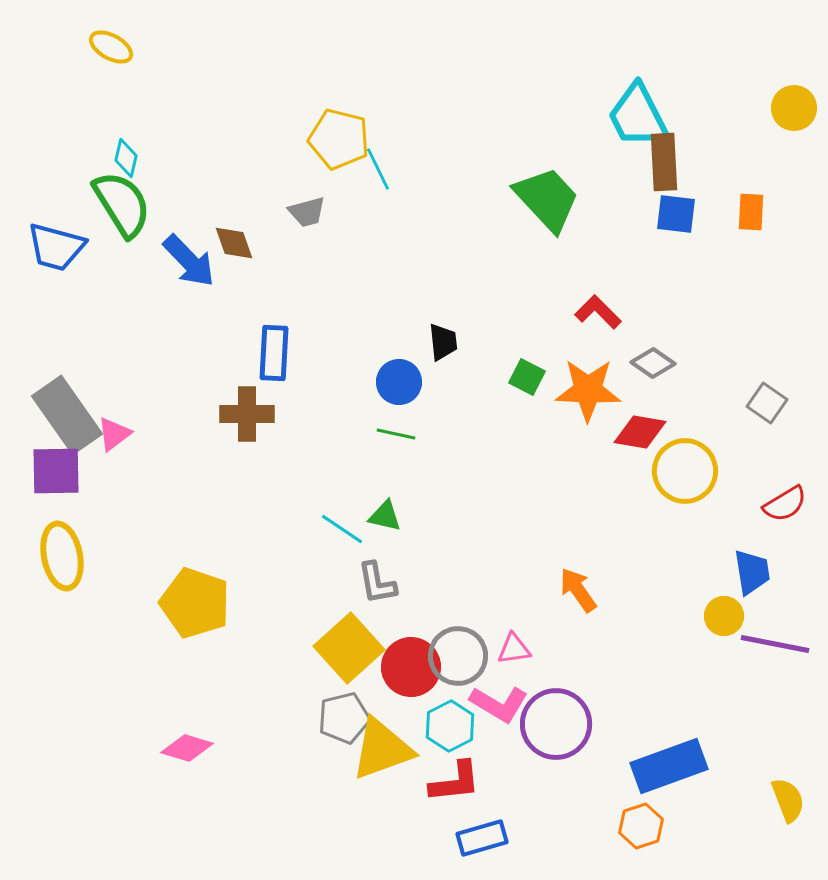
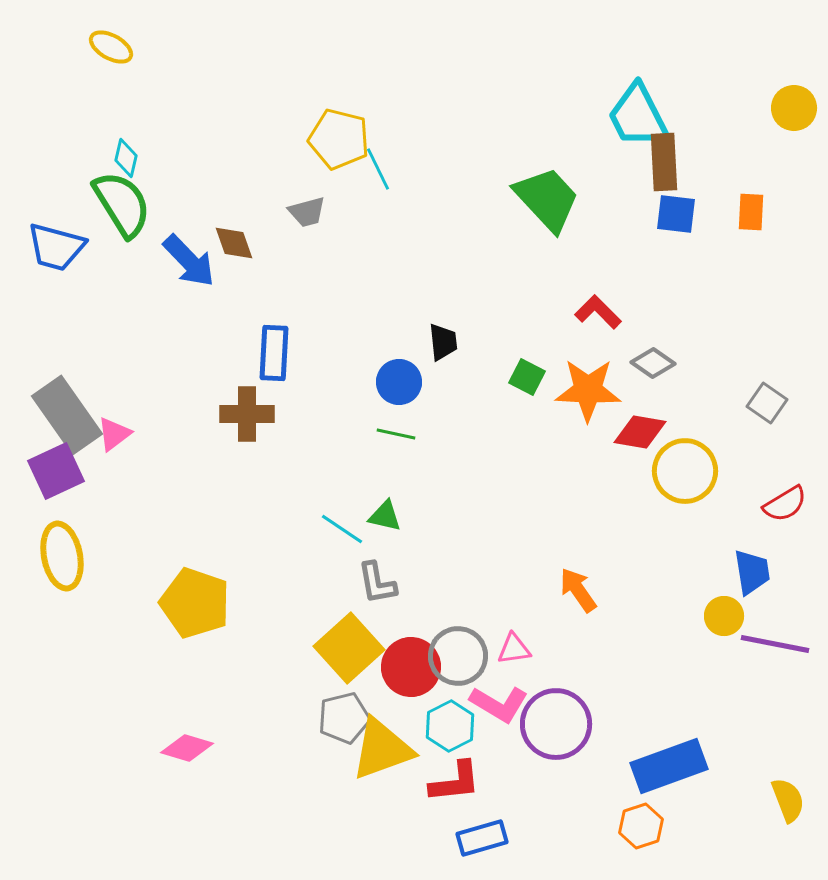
purple square at (56, 471): rotated 24 degrees counterclockwise
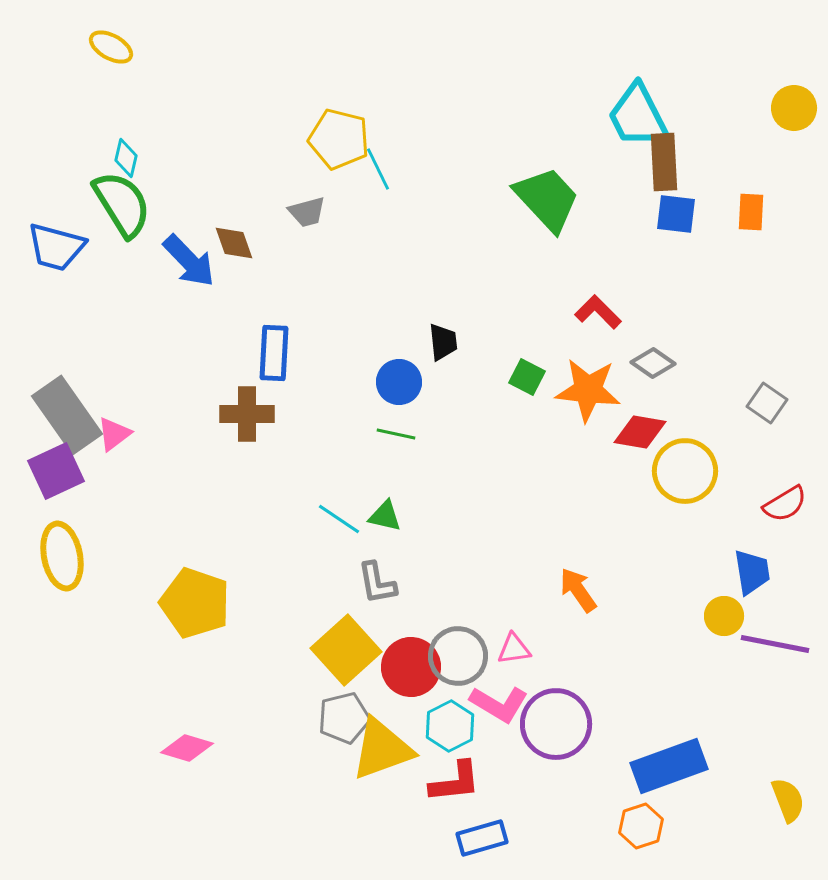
orange star at (588, 390): rotated 4 degrees clockwise
cyan line at (342, 529): moved 3 px left, 10 px up
yellow square at (349, 648): moved 3 px left, 2 px down
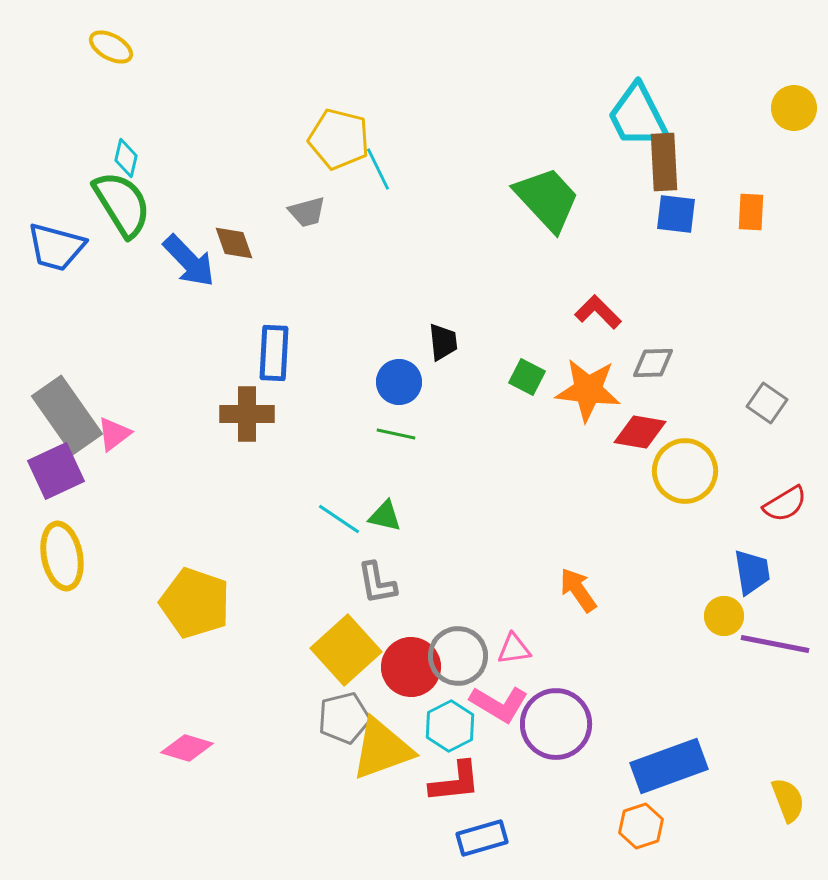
gray diamond at (653, 363): rotated 36 degrees counterclockwise
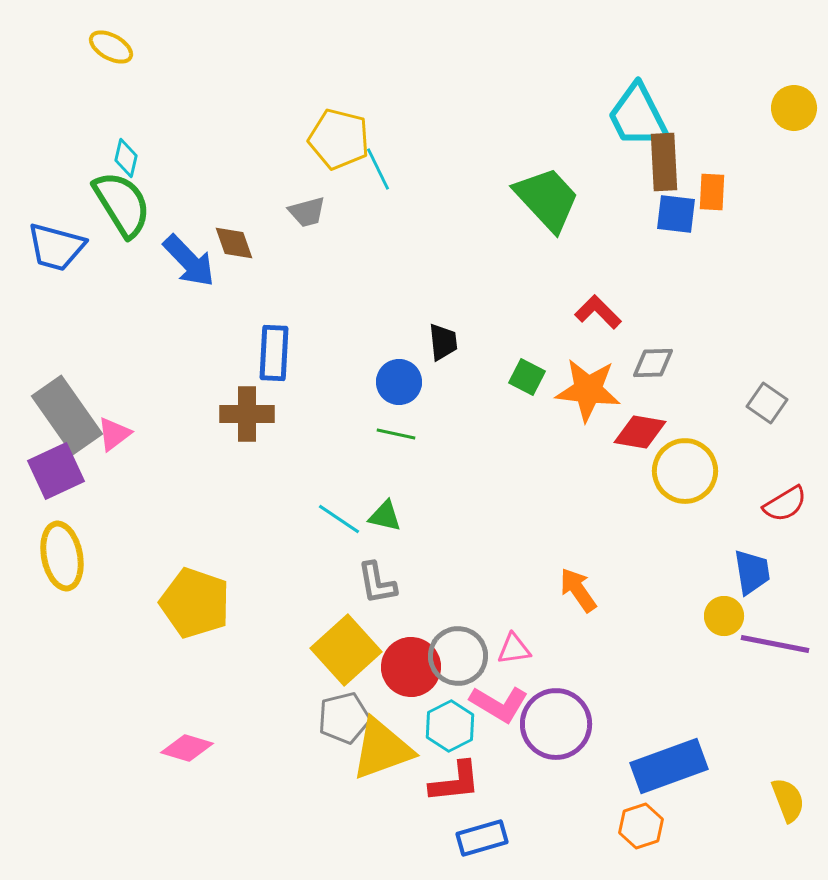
orange rectangle at (751, 212): moved 39 px left, 20 px up
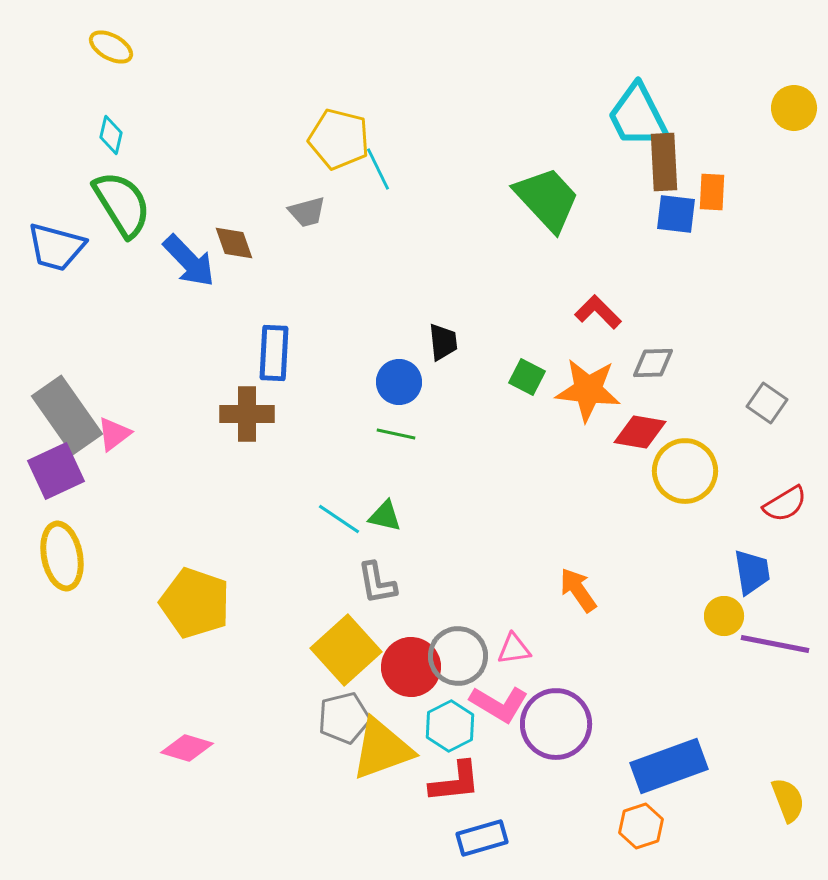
cyan diamond at (126, 158): moved 15 px left, 23 px up
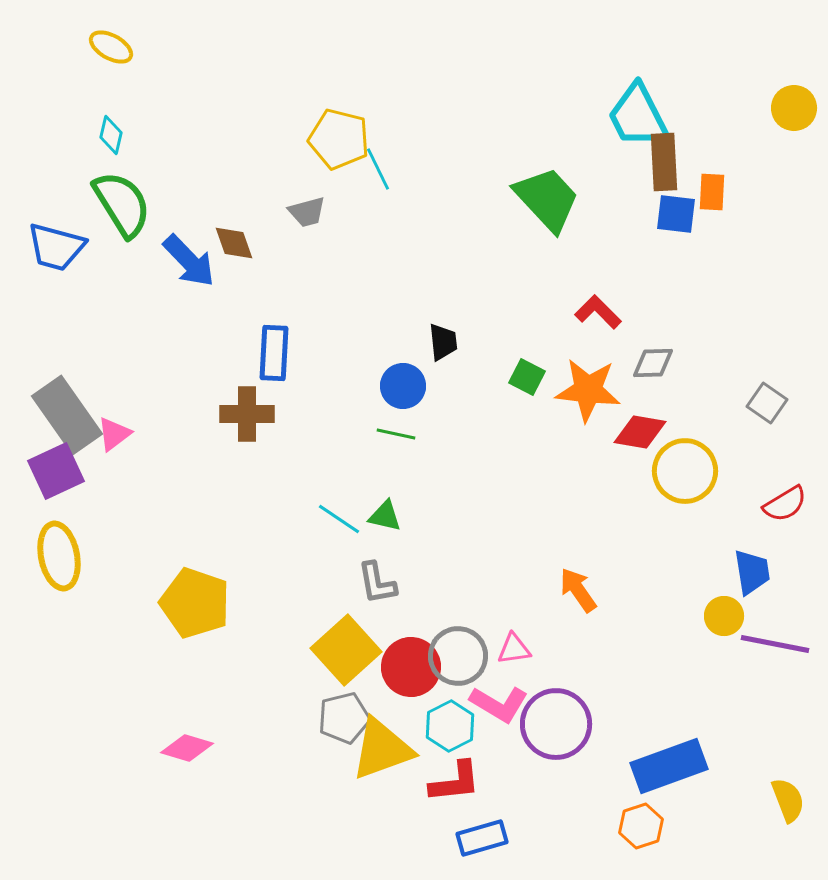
blue circle at (399, 382): moved 4 px right, 4 px down
yellow ellipse at (62, 556): moved 3 px left
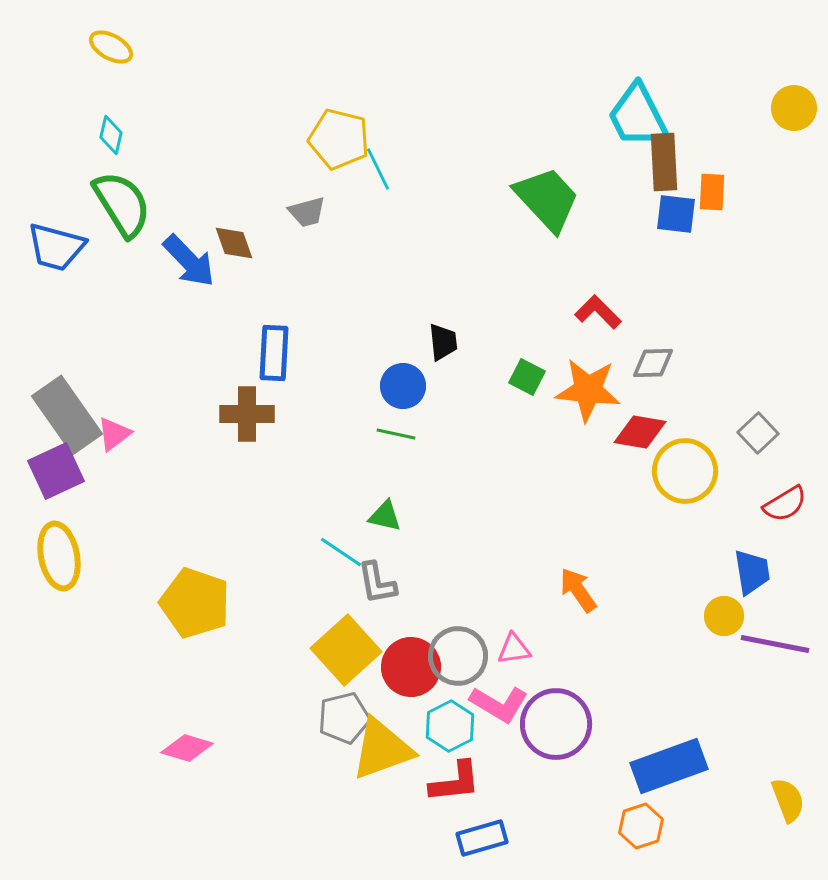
gray square at (767, 403): moved 9 px left, 30 px down; rotated 12 degrees clockwise
cyan line at (339, 519): moved 2 px right, 33 px down
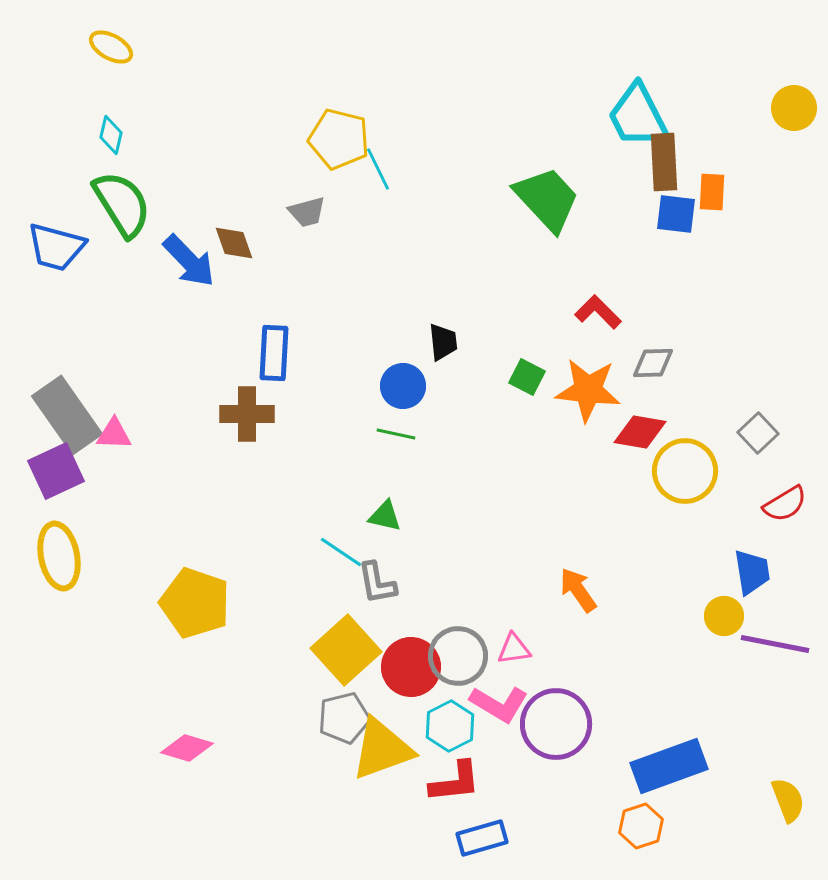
pink triangle at (114, 434): rotated 39 degrees clockwise
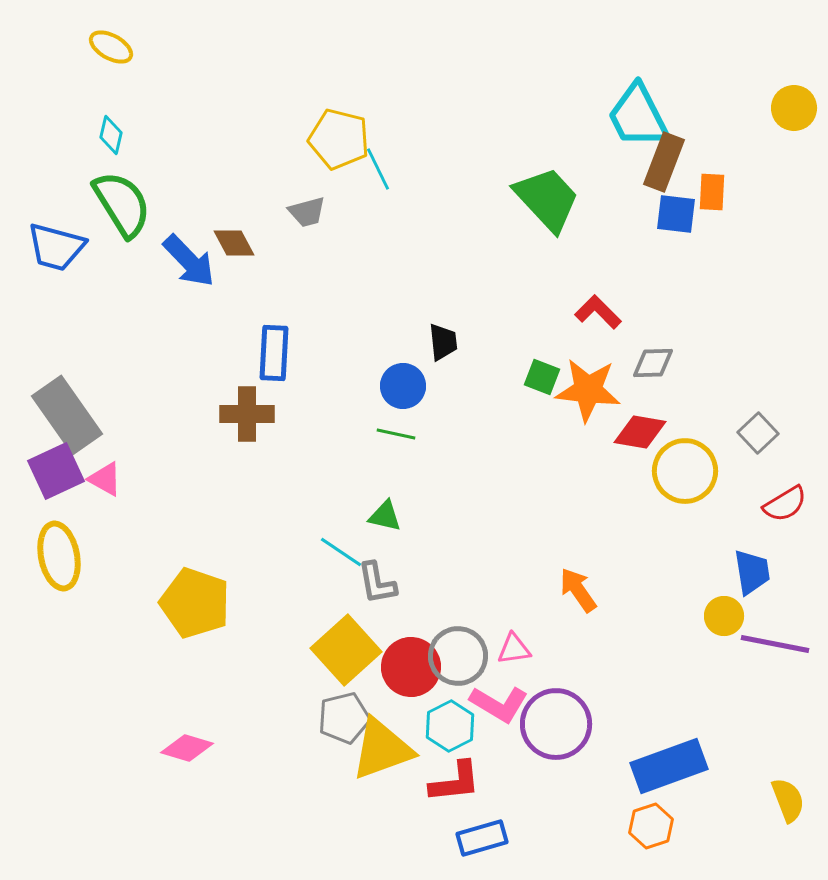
brown rectangle at (664, 162): rotated 24 degrees clockwise
brown diamond at (234, 243): rotated 9 degrees counterclockwise
green square at (527, 377): moved 15 px right; rotated 6 degrees counterclockwise
pink triangle at (114, 434): moved 9 px left, 45 px down; rotated 27 degrees clockwise
orange hexagon at (641, 826): moved 10 px right
